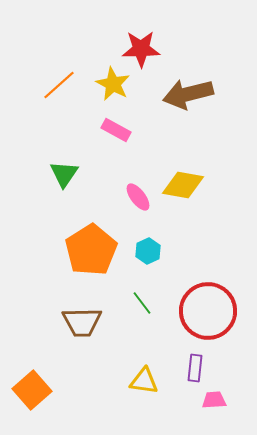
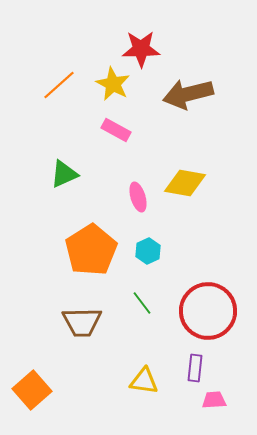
green triangle: rotated 32 degrees clockwise
yellow diamond: moved 2 px right, 2 px up
pink ellipse: rotated 20 degrees clockwise
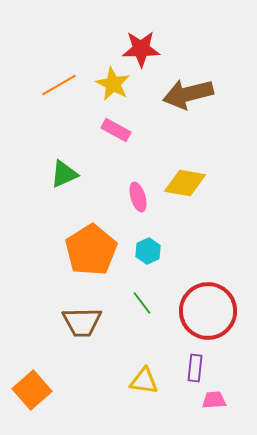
orange line: rotated 12 degrees clockwise
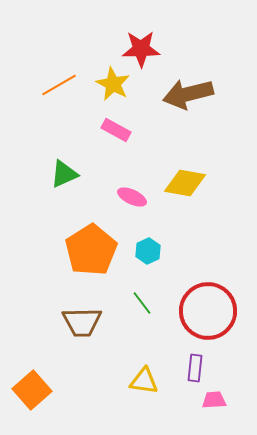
pink ellipse: moved 6 px left; rotated 48 degrees counterclockwise
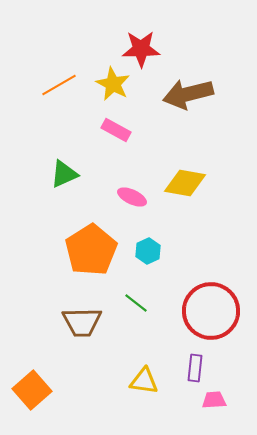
green line: moved 6 px left; rotated 15 degrees counterclockwise
red circle: moved 3 px right
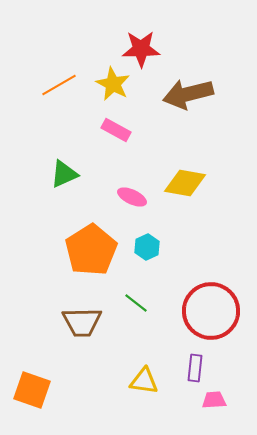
cyan hexagon: moved 1 px left, 4 px up
orange square: rotated 30 degrees counterclockwise
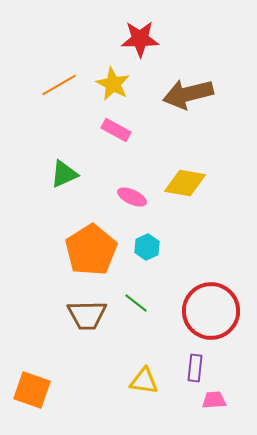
red star: moved 1 px left, 10 px up
brown trapezoid: moved 5 px right, 7 px up
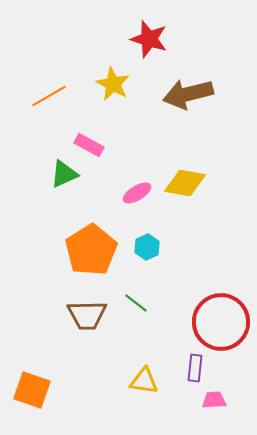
red star: moved 9 px right; rotated 18 degrees clockwise
orange line: moved 10 px left, 11 px down
pink rectangle: moved 27 px left, 15 px down
pink ellipse: moved 5 px right, 4 px up; rotated 56 degrees counterclockwise
red circle: moved 10 px right, 11 px down
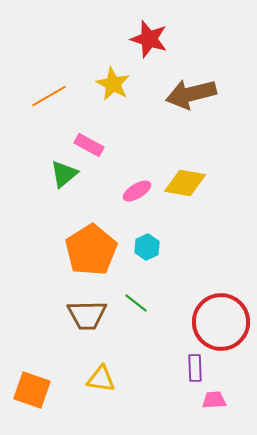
brown arrow: moved 3 px right
green triangle: rotated 16 degrees counterclockwise
pink ellipse: moved 2 px up
purple rectangle: rotated 8 degrees counterclockwise
yellow triangle: moved 43 px left, 2 px up
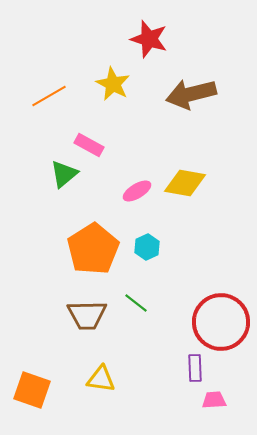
orange pentagon: moved 2 px right, 1 px up
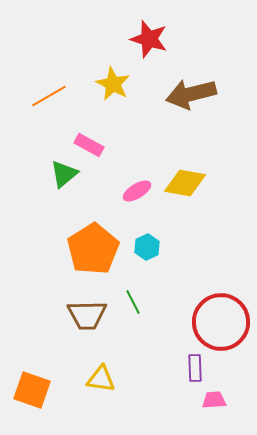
green line: moved 3 px left, 1 px up; rotated 25 degrees clockwise
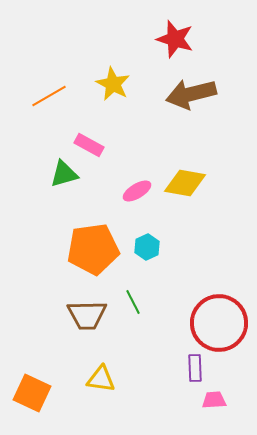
red star: moved 26 px right
green triangle: rotated 24 degrees clockwise
orange pentagon: rotated 24 degrees clockwise
red circle: moved 2 px left, 1 px down
orange square: moved 3 px down; rotated 6 degrees clockwise
